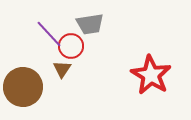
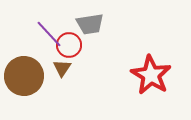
red circle: moved 2 px left, 1 px up
brown triangle: moved 1 px up
brown circle: moved 1 px right, 11 px up
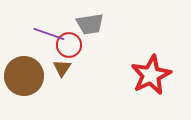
purple line: rotated 28 degrees counterclockwise
red star: rotated 15 degrees clockwise
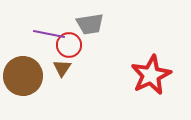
purple line: rotated 8 degrees counterclockwise
brown circle: moved 1 px left
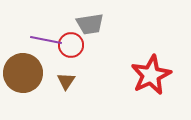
purple line: moved 3 px left, 6 px down
red circle: moved 2 px right
brown triangle: moved 4 px right, 13 px down
brown circle: moved 3 px up
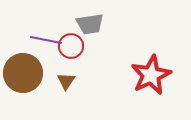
red circle: moved 1 px down
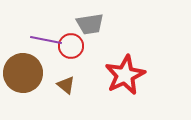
red star: moved 26 px left
brown triangle: moved 4 px down; rotated 24 degrees counterclockwise
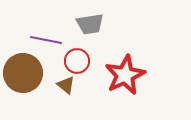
red circle: moved 6 px right, 15 px down
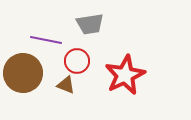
brown triangle: rotated 18 degrees counterclockwise
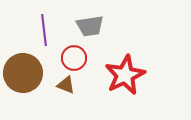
gray trapezoid: moved 2 px down
purple line: moved 2 px left, 10 px up; rotated 72 degrees clockwise
red circle: moved 3 px left, 3 px up
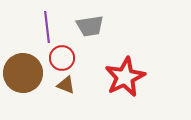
purple line: moved 3 px right, 3 px up
red circle: moved 12 px left
red star: moved 2 px down
